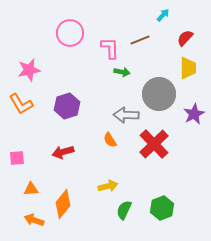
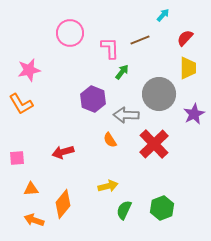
green arrow: rotated 63 degrees counterclockwise
purple hexagon: moved 26 px right, 7 px up; rotated 20 degrees counterclockwise
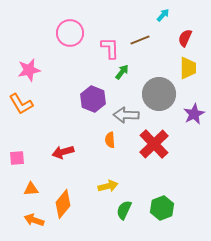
red semicircle: rotated 18 degrees counterclockwise
orange semicircle: rotated 28 degrees clockwise
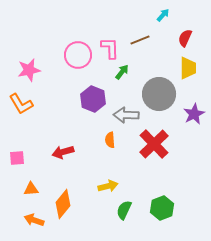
pink circle: moved 8 px right, 22 px down
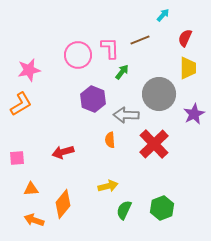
orange L-shape: rotated 90 degrees counterclockwise
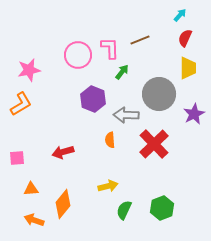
cyan arrow: moved 17 px right
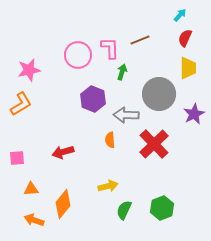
green arrow: rotated 21 degrees counterclockwise
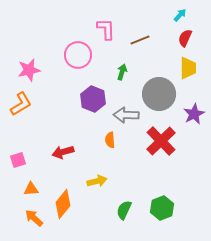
pink L-shape: moved 4 px left, 19 px up
red cross: moved 7 px right, 3 px up
pink square: moved 1 px right, 2 px down; rotated 14 degrees counterclockwise
yellow arrow: moved 11 px left, 5 px up
orange arrow: moved 2 px up; rotated 24 degrees clockwise
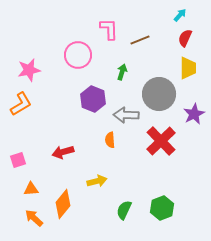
pink L-shape: moved 3 px right
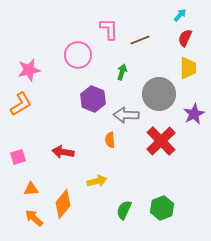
red arrow: rotated 25 degrees clockwise
pink square: moved 3 px up
